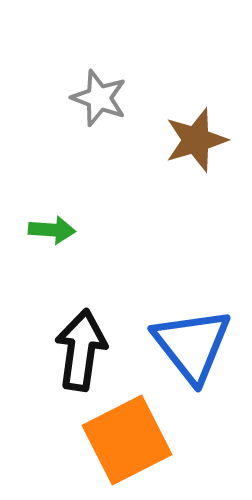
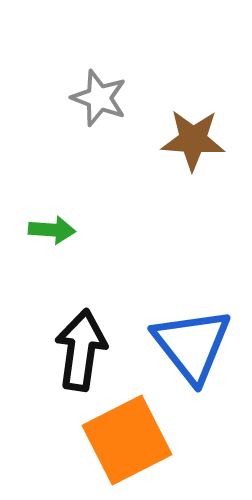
brown star: moved 3 px left; rotated 20 degrees clockwise
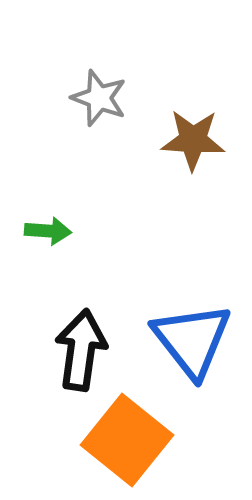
green arrow: moved 4 px left, 1 px down
blue triangle: moved 5 px up
orange square: rotated 24 degrees counterclockwise
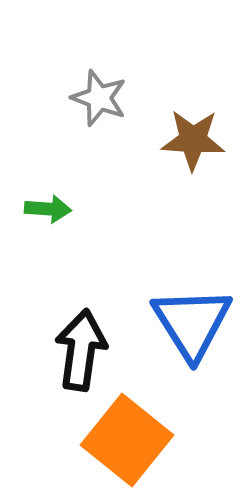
green arrow: moved 22 px up
blue triangle: moved 17 px up; rotated 6 degrees clockwise
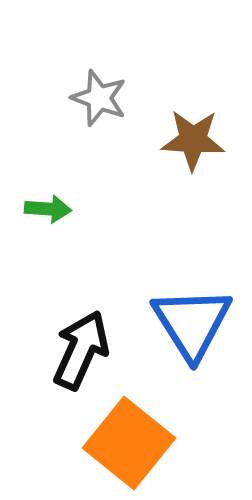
black arrow: rotated 16 degrees clockwise
orange square: moved 2 px right, 3 px down
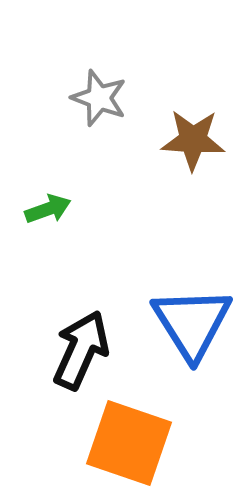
green arrow: rotated 24 degrees counterclockwise
orange square: rotated 20 degrees counterclockwise
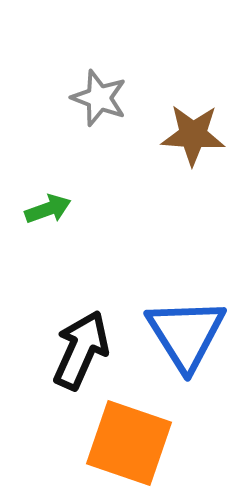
brown star: moved 5 px up
blue triangle: moved 6 px left, 11 px down
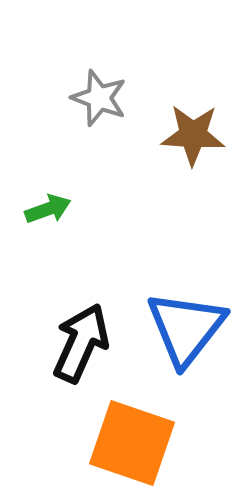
blue triangle: moved 6 px up; rotated 10 degrees clockwise
black arrow: moved 7 px up
orange square: moved 3 px right
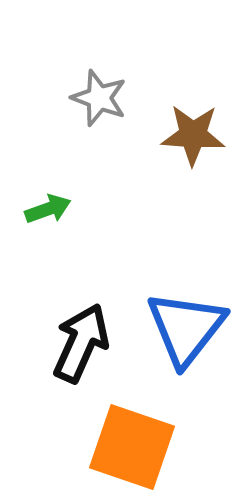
orange square: moved 4 px down
